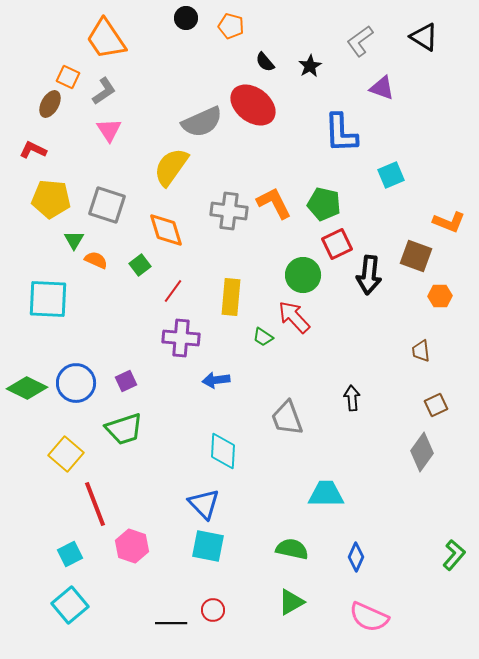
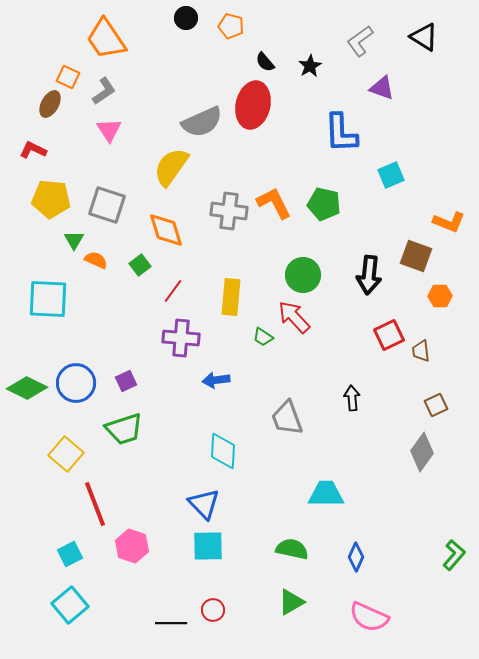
red ellipse at (253, 105): rotated 66 degrees clockwise
red square at (337, 244): moved 52 px right, 91 px down
cyan square at (208, 546): rotated 12 degrees counterclockwise
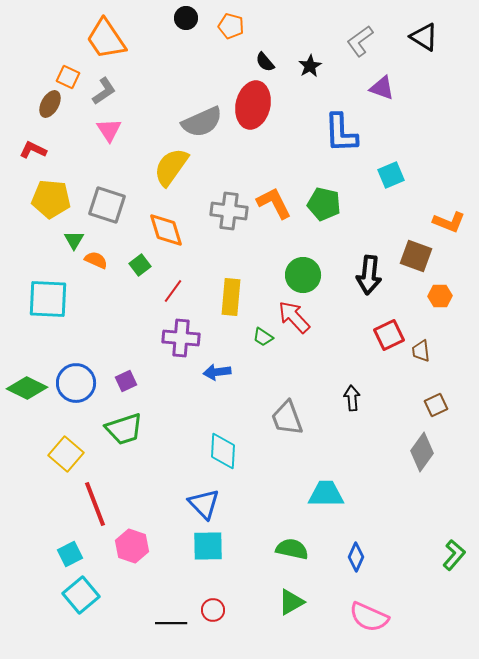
blue arrow at (216, 380): moved 1 px right, 8 px up
cyan square at (70, 605): moved 11 px right, 10 px up
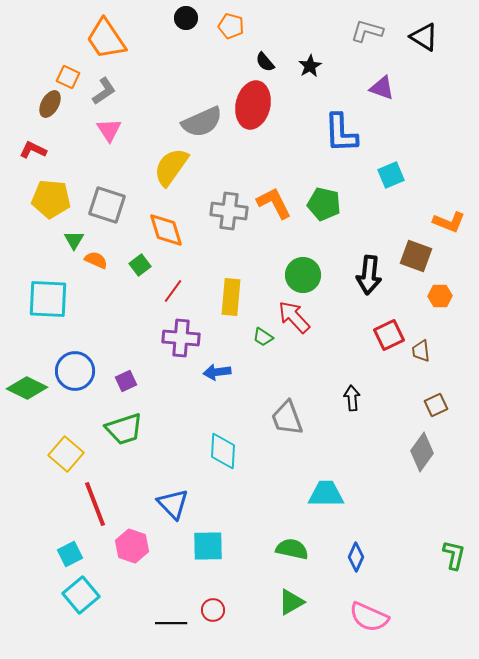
gray L-shape at (360, 41): moved 7 px right, 10 px up; rotated 52 degrees clockwise
blue circle at (76, 383): moved 1 px left, 12 px up
blue triangle at (204, 504): moved 31 px left
green L-shape at (454, 555): rotated 28 degrees counterclockwise
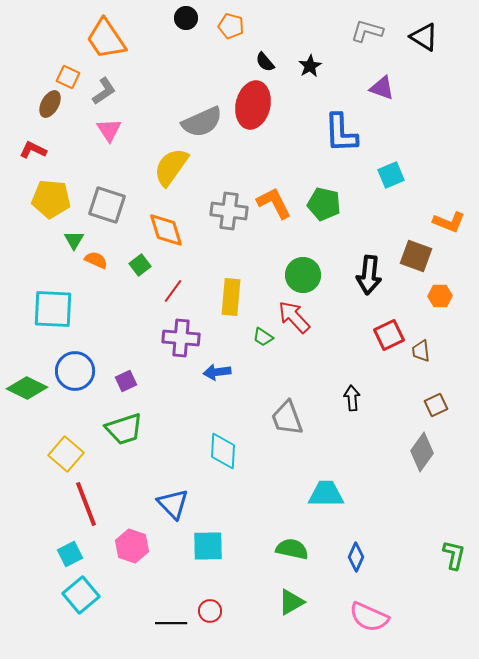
cyan square at (48, 299): moved 5 px right, 10 px down
red line at (95, 504): moved 9 px left
red circle at (213, 610): moved 3 px left, 1 px down
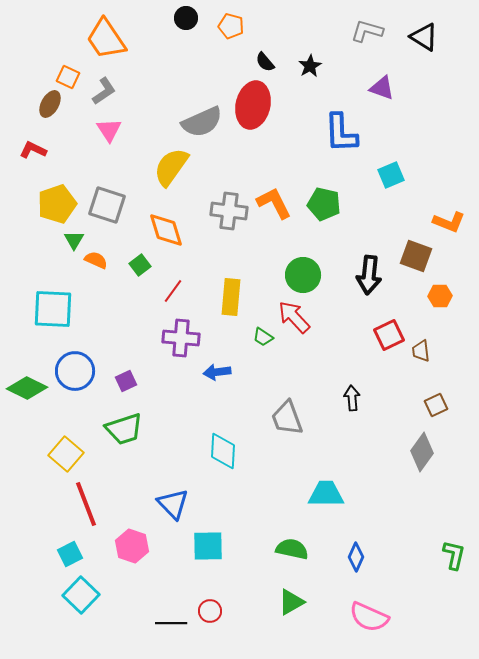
yellow pentagon at (51, 199): moved 6 px right, 5 px down; rotated 24 degrees counterclockwise
cyan square at (81, 595): rotated 6 degrees counterclockwise
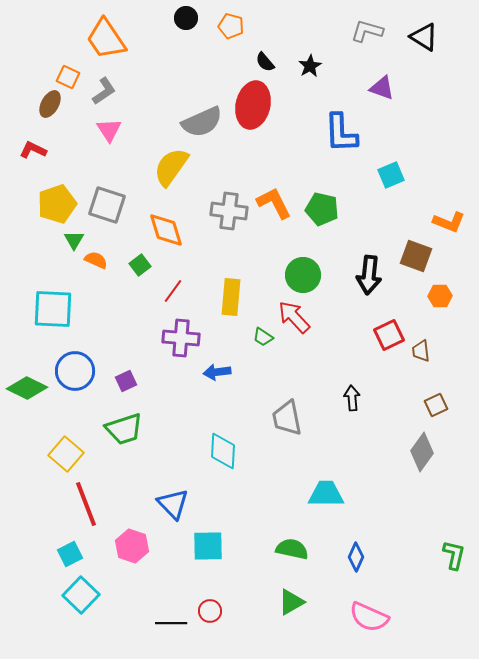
green pentagon at (324, 204): moved 2 px left, 5 px down
gray trapezoid at (287, 418): rotated 9 degrees clockwise
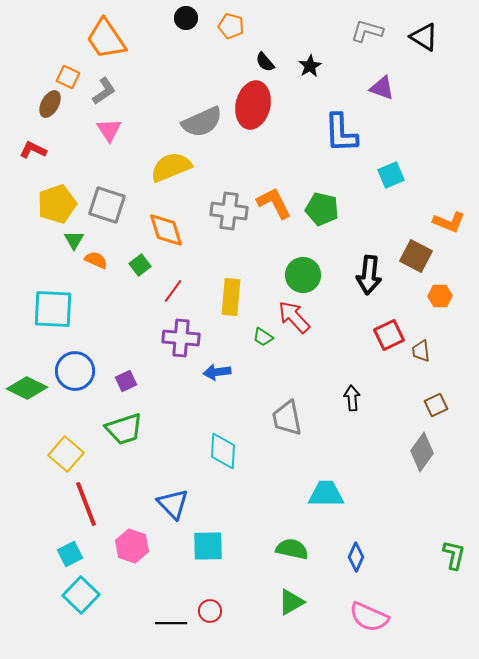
yellow semicircle at (171, 167): rotated 33 degrees clockwise
brown square at (416, 256): rotated 8 degrees clockwise
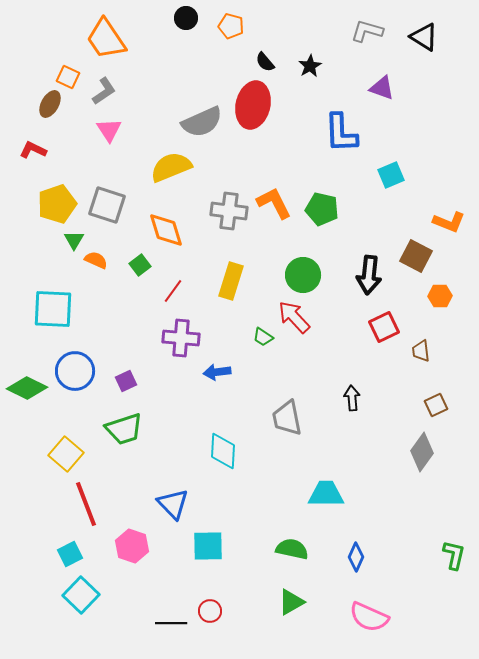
yellow rectangle at (231, 297): moved 16 px up; rotated 12 degrees clockwise
red square at (389, 335): moved 5 px left, 8 px up
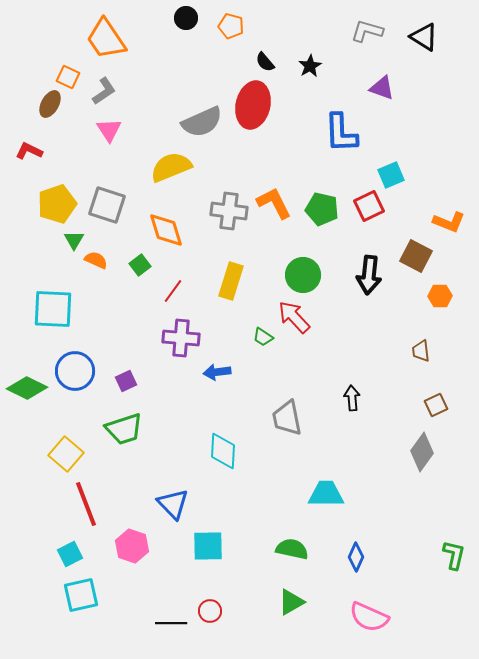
red L-shape at (33, 150): moved 4 px left, 1 px down
red square at (384, 327): moved 15 px left, 121 px up
cyan square at (81, 595): rotated 33 degrees clockwise
